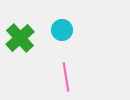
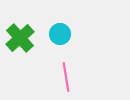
cyan circle: moved 2 px left, 4 px down
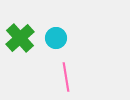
cyan circle: moved 4 px left, 4 px down
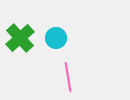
pink line: moved 2 px right
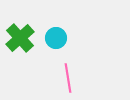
pink line: moved 1 px down
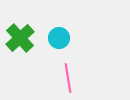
cyan circle: moved 3 px right
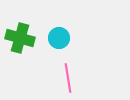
green cross: rotated 32 degrees counterclockwise
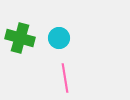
pink line: moved 3 px left
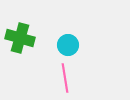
cyan circle: moved 9 px right, 7 px down
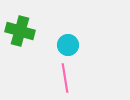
green cross: moved 7 px up
